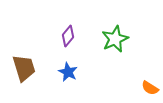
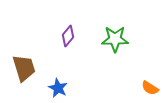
green star: rotated 24 degrees clockwise
blue star: moved 10 px left, 16 px down
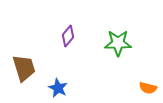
green star: moved 3 px right, 4 px down
orange semicircle: moved 2 px left; rotated 18 degrees counterclockwise
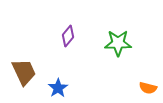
brown trapezoid: moved 4 px down; rotated 8 degrees counterclockwise
blue star: rotated 12 degrees clockwise
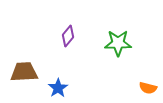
brown trapezoid: rotated 68 degrees counterclockwise
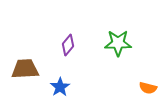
purple diamond: moved 9 px down
brown trapezoid: moved 1 px right, 3 px up
blue star: moved 2 px right, 1 px up
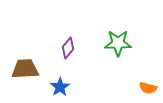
purple diamond: moved 3 px down
